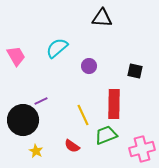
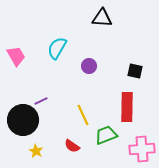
cyan semicircle: rotated 20 degrees counterclockwise
red rectangle: moved 13 px right, 3 px down
pink cross: rotated 10 degrees clockwise
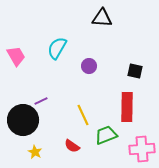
yellow star: moved 1 px left, 1 px down
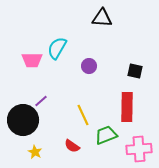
pink trapezoid: moved 16 px right, 4 px down; rotated 120 degrees clockwise
purple line: rotated 16 degrees counterclockwise
pink cross: moved 3 px left
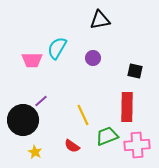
black triangle: moved 2 px left, 2 px down; rotated 15 degrees counterclockwise
purple circle: moved 4 px right, 8 px up
green trapezoid: moved 1 px right, 1 px down
pink cross: moved 2 px left, 4 px up
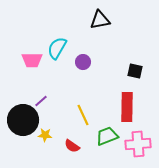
purple circle: moved 10 px left, 4 px down
pink cross: moved 1 px right, 1 px up
yellow star: moved 10 px right, 17 px up; rotated 24 degrees counterclockwise
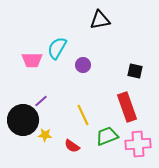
purple circle: moved 3 px down
red rectangle: rotated 20 degrees counterclockwise
